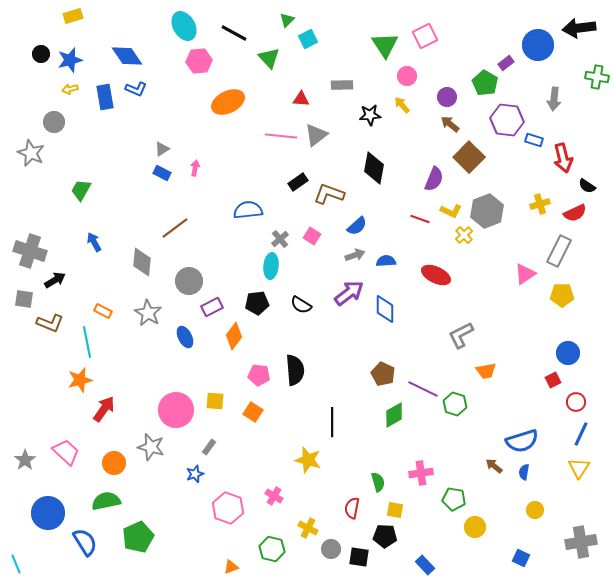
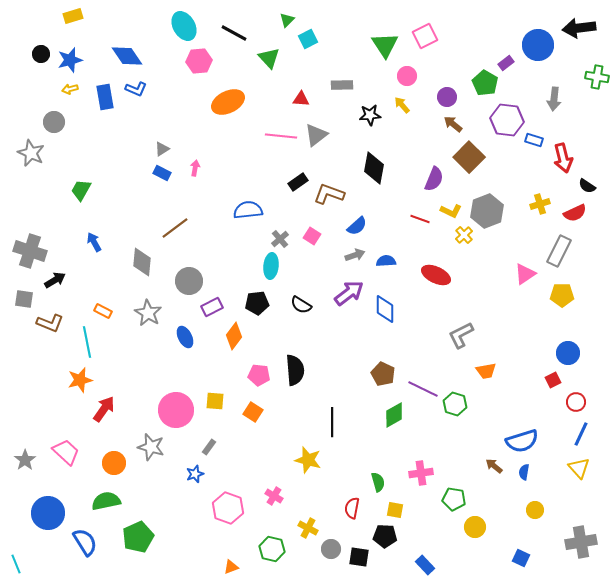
brown arrow at (450, 124): moved 3 px right
yellow triangle at (579, 468): rotated 15 degrees counterclockwise
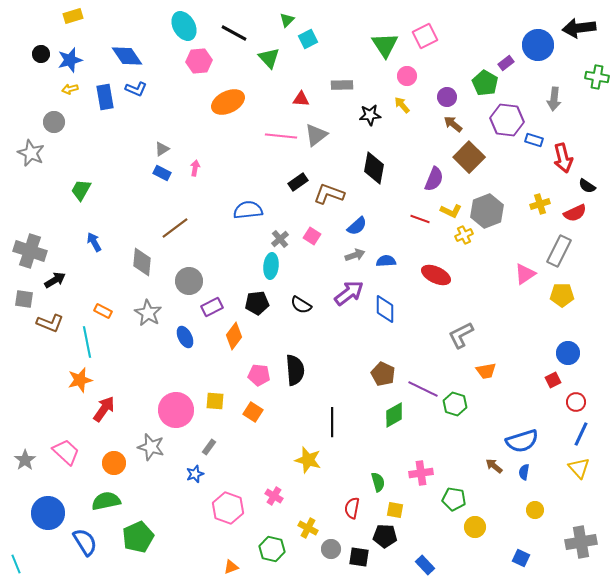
yellow cross at (464, 235): rotated 18 degrees clockwise
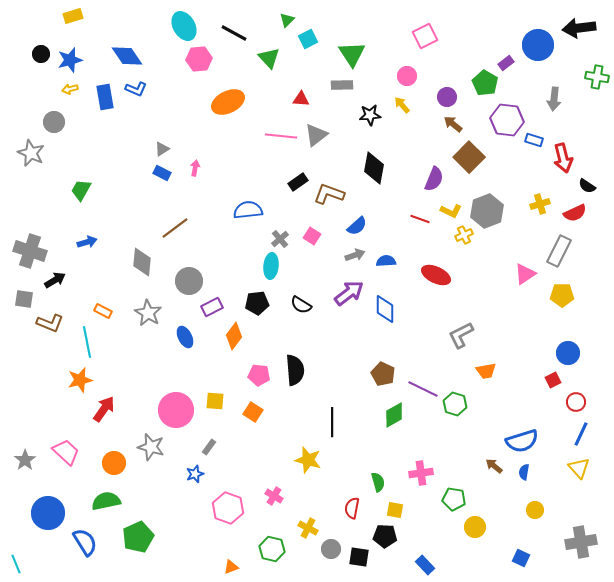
green triangle at (385, 45): moved 33 px left, 9 px down
pink hexagon at (199, 61): moved 2 px up
blue arrow at (94, 242): moved 7 px left; rotated 102 degrees clockwise
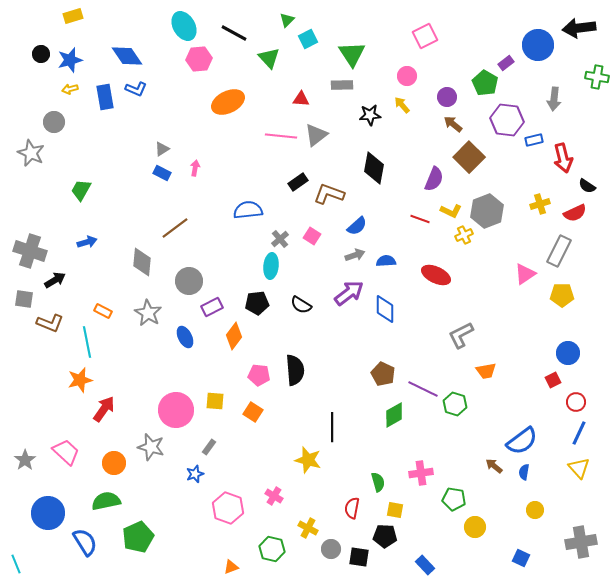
blue rectangle at (534, 140): rotated 30 degrees counterclockwise
black line at (332, 422): moved 5 px down
blue line at (581, 434): moved 2 px left, 1 px up
blue semicircle at (522, 441): rotated 20 degrees counterclockwise
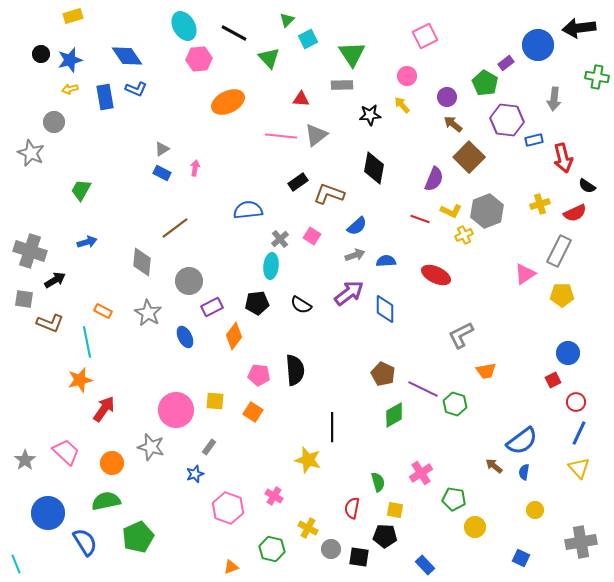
orange circle at (114, 463): moved 2 px left
pink cross at (421, 473): rotated 25 degrees counterclockwise
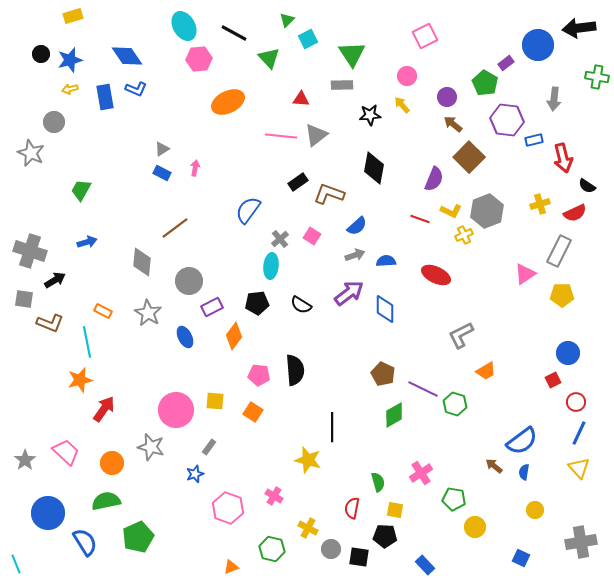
blue semicircle at (248, 210): rotated 48 degrees counterclockwise
orange trapezoid at (486, 371): rotated 20 degrees counterclockwise
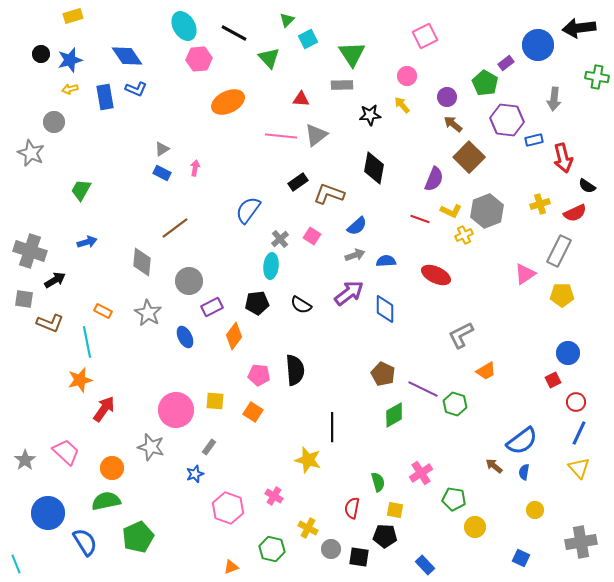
orange circle at (112, 463): moved 5 px down
